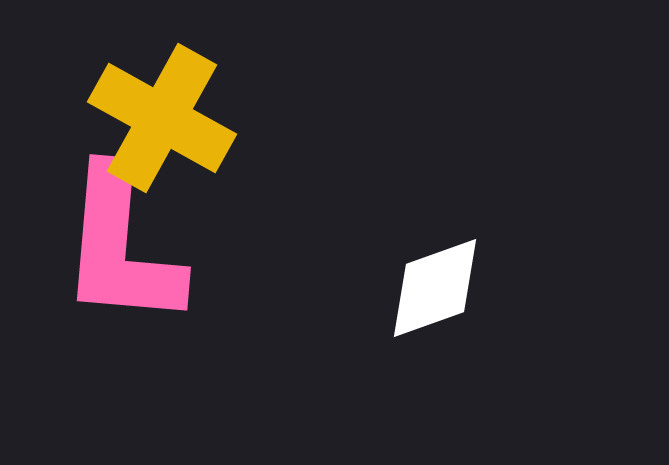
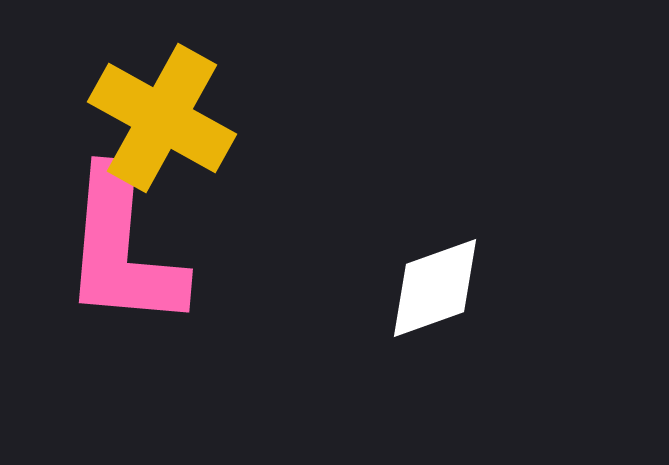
pink L-shape: moved 2 px right, 2 px down
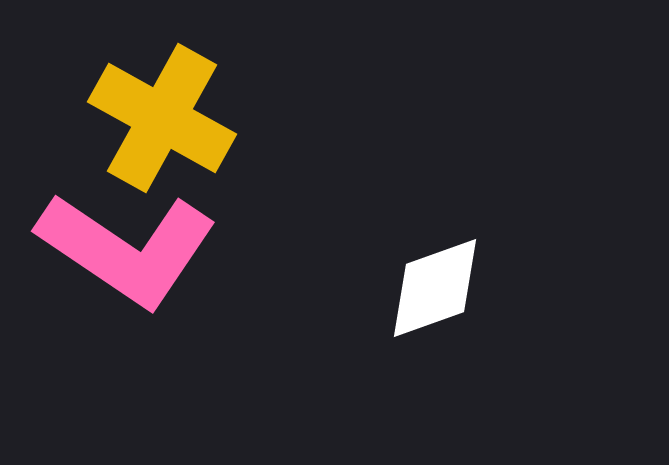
pink L-shape: moved 4 px right; rotated 61 degrees counterclockwise
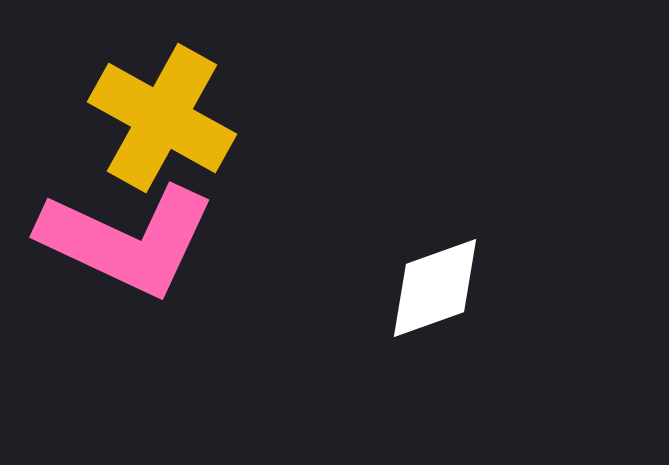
pink L-shape: moved 9 px up; rotated 9 degrees counterclockwise
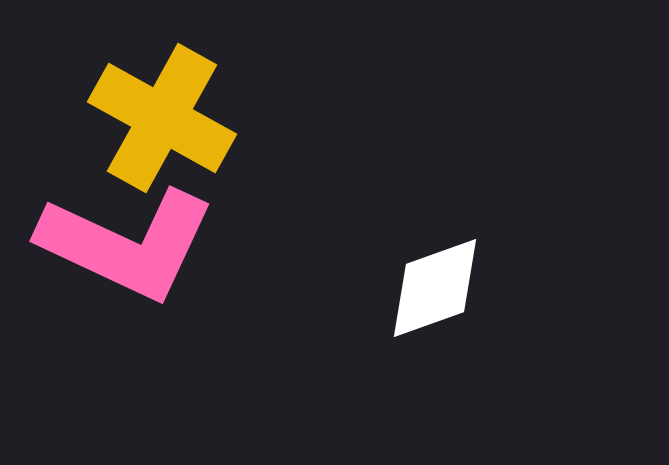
pink L-shape: moved 4 px down
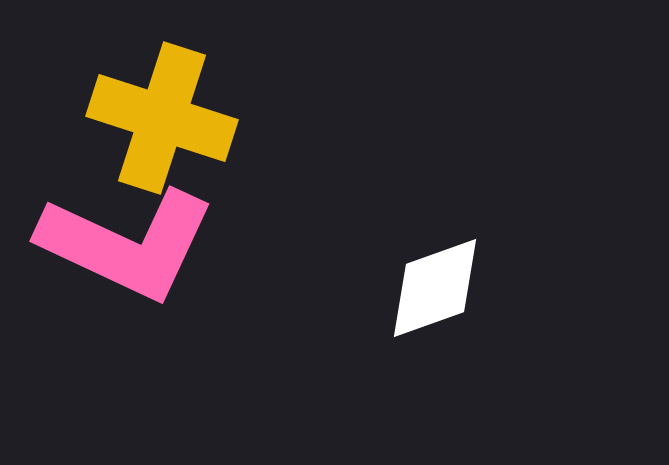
yellow cross: rotated 11 degrees counterclockwise
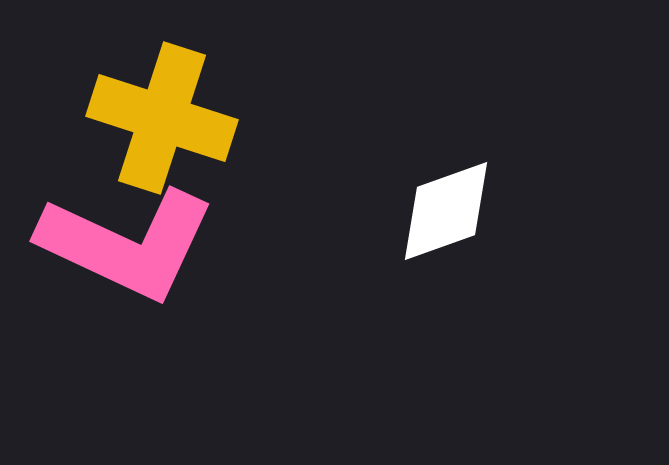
white diamond: moved 11 px right, 77 px up
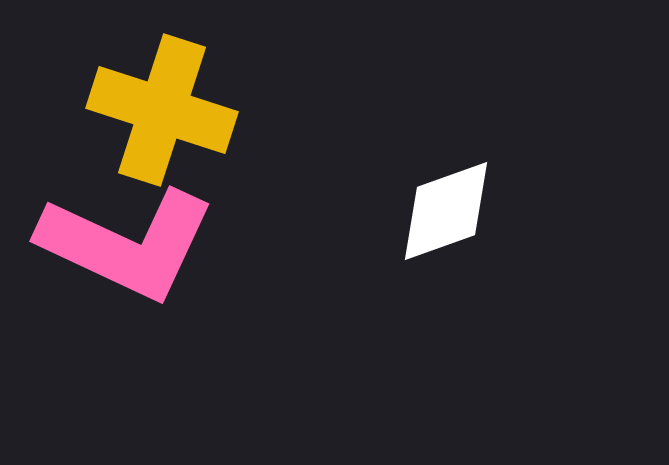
yellow cross: moved 8 px up
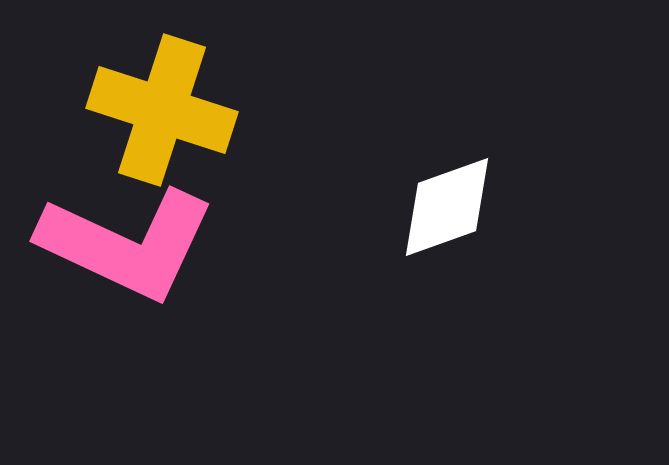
white diamond: moved 1 px right, 4 px up
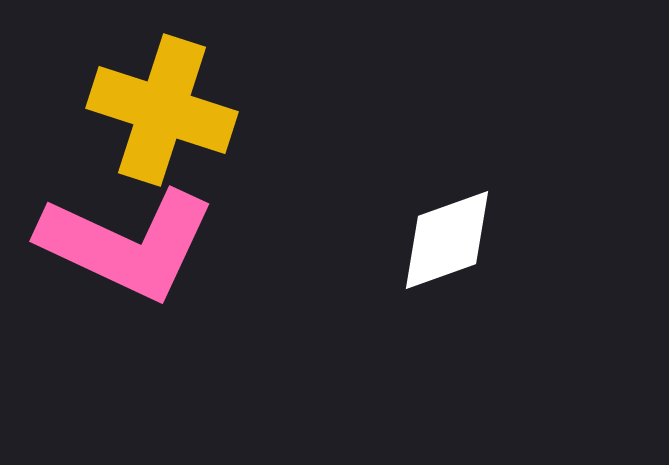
white diamond: moved 33 px down
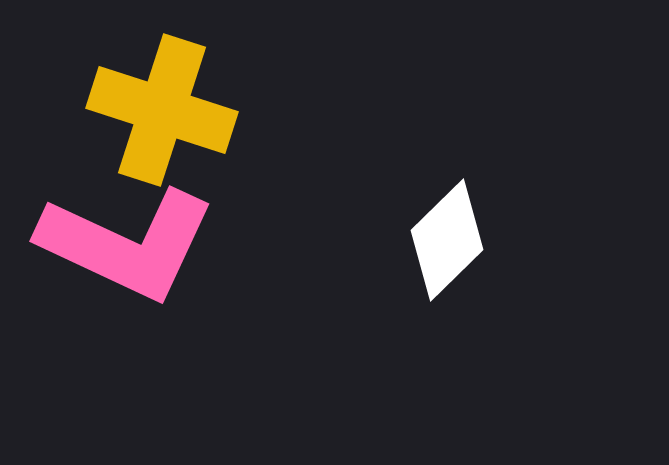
white diamond: rotated 25 degrees counterclockwise
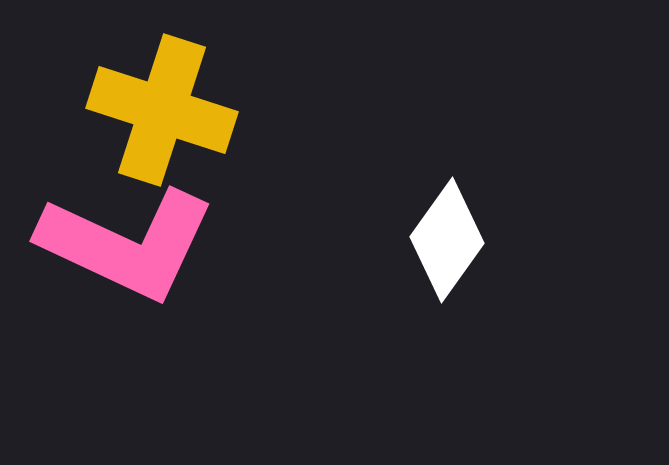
white diamond: rotated 10 degrees counterclockwise
